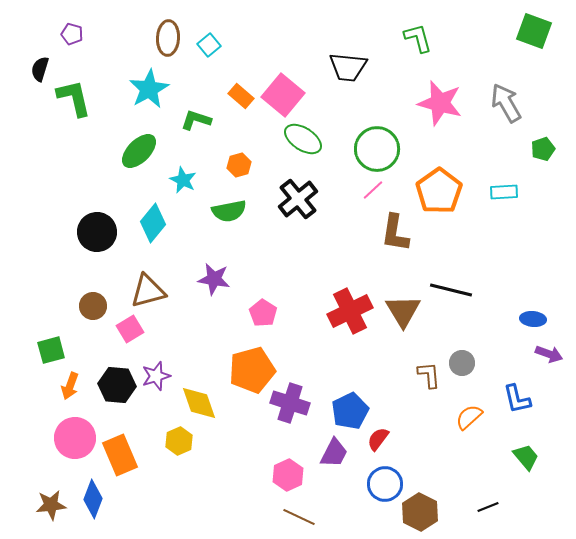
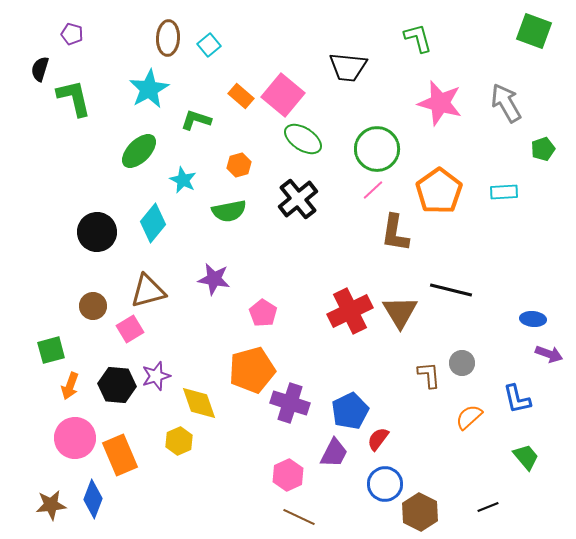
brown triangle at (403, 311): moved 3 px left, 1 px down
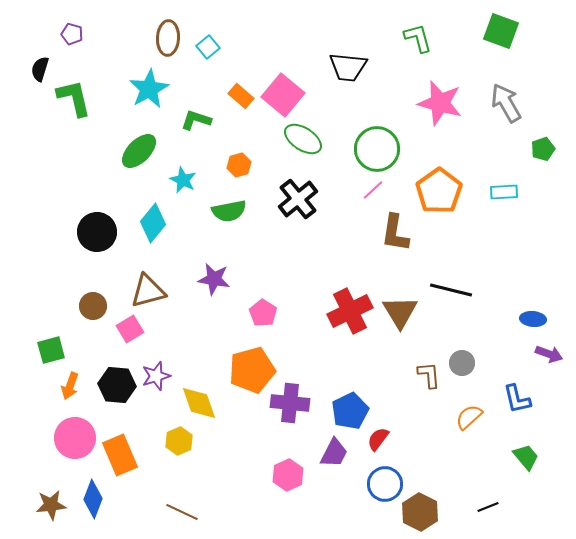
green square at (534, 31): moved 33 px left
cyan square at (209, 45): moved 1 px left, 2 px down
purple cross at (290, 403): rotated 12 degrees counterclockwise
brown line at (299, 517): moved 117 px left, 5 px up
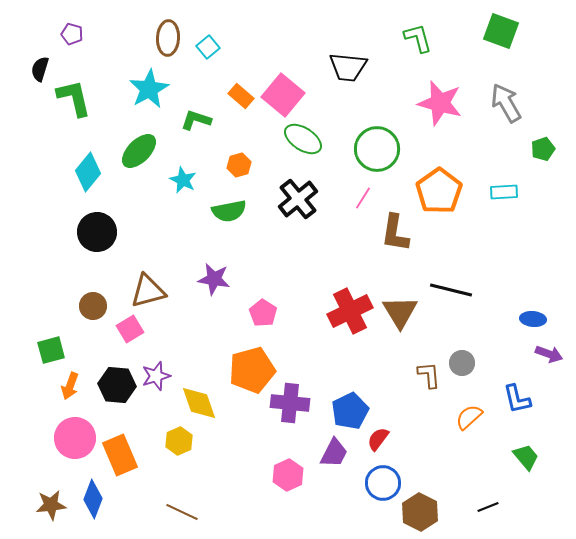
pink line at (373, 190): moved 10 px left, 8 px down; rotated 15 degrees counterclockwise
cyan diamond at (153, 223): moved 65 px left, 51 px up
blue circle at (385, 484): moved 2 px left, 1 px up
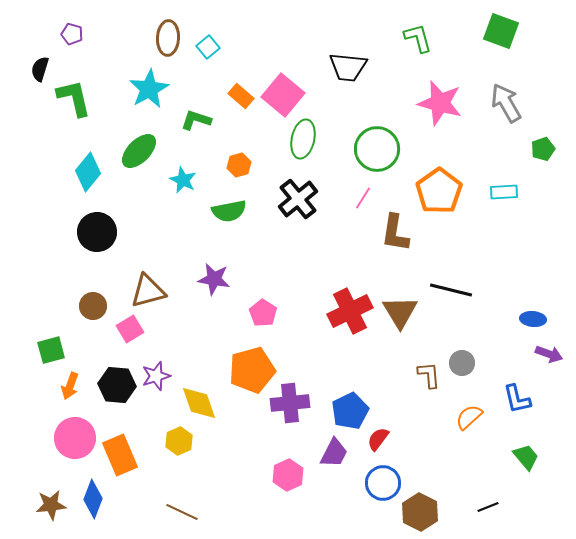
green ellipse at (303, 139): rotated 69 degrees clockwise
purple cross at (290, 403): rotated 12 degrees counterclockwise
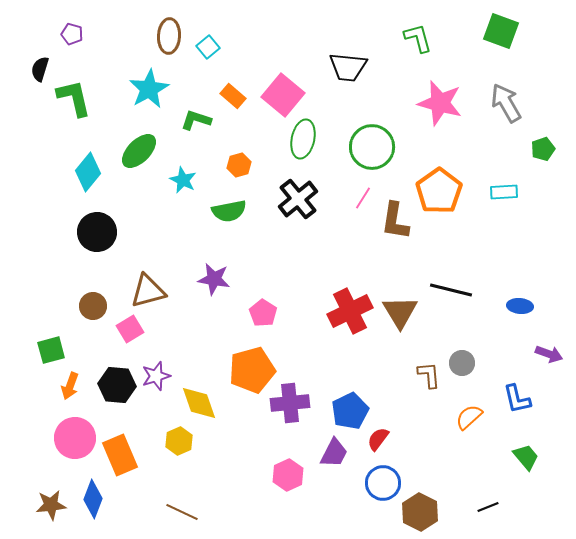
brown ellipse at (168, 38): moved 1 px right, 2 px up
orange rectangle at (241, 96): moved 8 px left
green circle at (377, 149): moved 5 px left, 2 px up
brown L-shape at (395, 233): moved 12 px up
blue ellipse at (533, 319): moved 13 px left, 13 px up
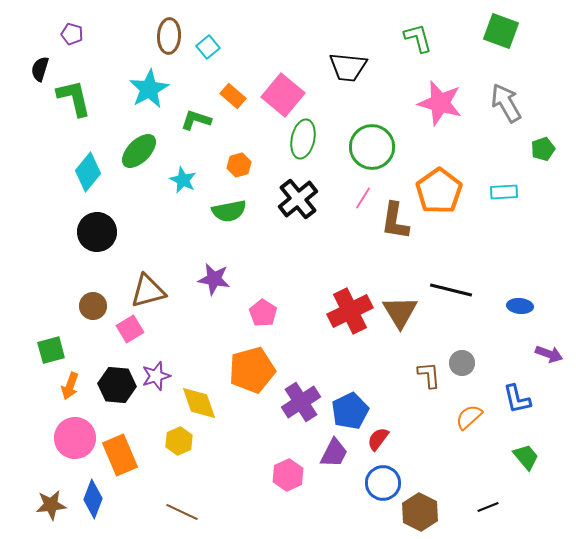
purple cross at (290, 403): moved 11 px right, 1 px up; rotated 27 degrees counterclockwise
